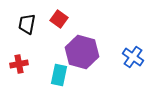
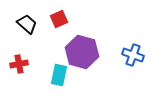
red square: rotated 30 degrees clockwise
black trapezoid: rotated 120 degrees clockwise
blue cross: moved 2 px up; rotated 15 degrees counterclockwise
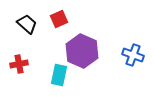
purple hexagon: moved 1 px up; rotated 8 degrees clockwise
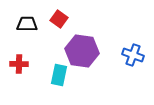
red square: rotated 30 degrees counterclockwise
black trapezoid: rotated 40 degrees counterclockwise
purple hexagon: rotated 16 degrees counterclockwise
red cross: rotated 12 degrees clockwise
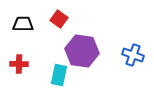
black trapezoid: moved 4 px left
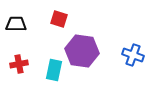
red square: rotated 18 degrees counterclockwise
black trapezoid: moved 7 px left
red cross: rotated 12 degrees counterclockwise
cyan rectangle: moved 5 px left, 5 px up
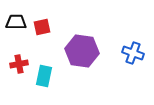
red square: moved 17 px left, 8 px down; rotated 30 degrees counterclockwise
black trapezoid: moved 2 px up
blue cross: moved 2 px up
cyan rectangle: moved 10 px left, 6 px down
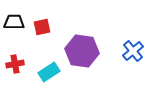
black trapezoid: moved 2 px left
blue cross: moved 2 px up; rotated 30 degrees clockwise
red cross: moved 4 px left
cyan rectangle: moved 5 px right, 4 px up; rotated 45 degrees clockwise
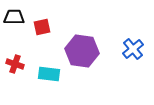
black trapezoid: moved 5 px up
blue cross: moved 2 px up
red cross: rotated 30 degrees clockwise
cyan rectangle: moved 2 px down; rotated 40 degrees clockwise
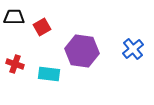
red square: rotated 18 degrees counterclockwise
